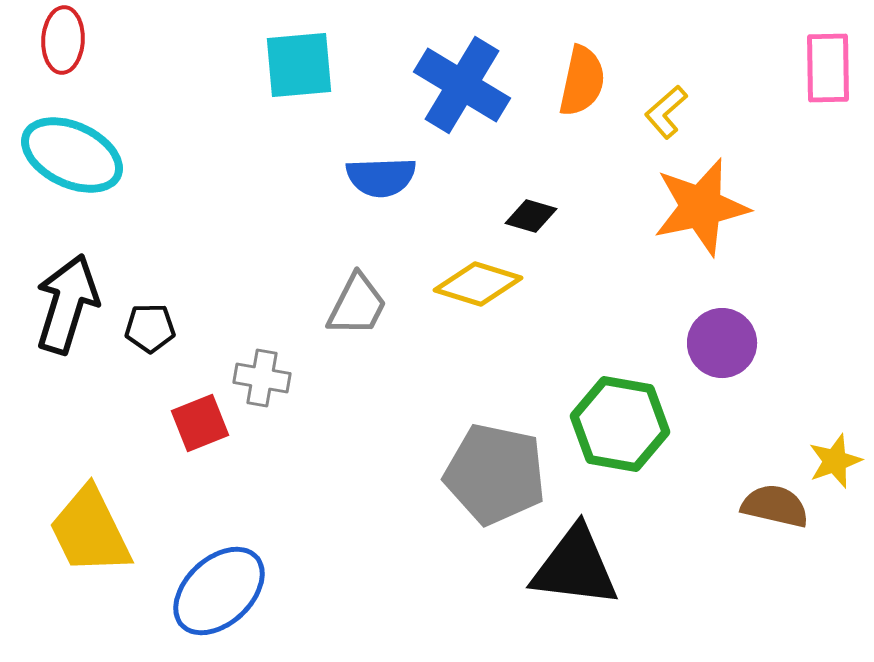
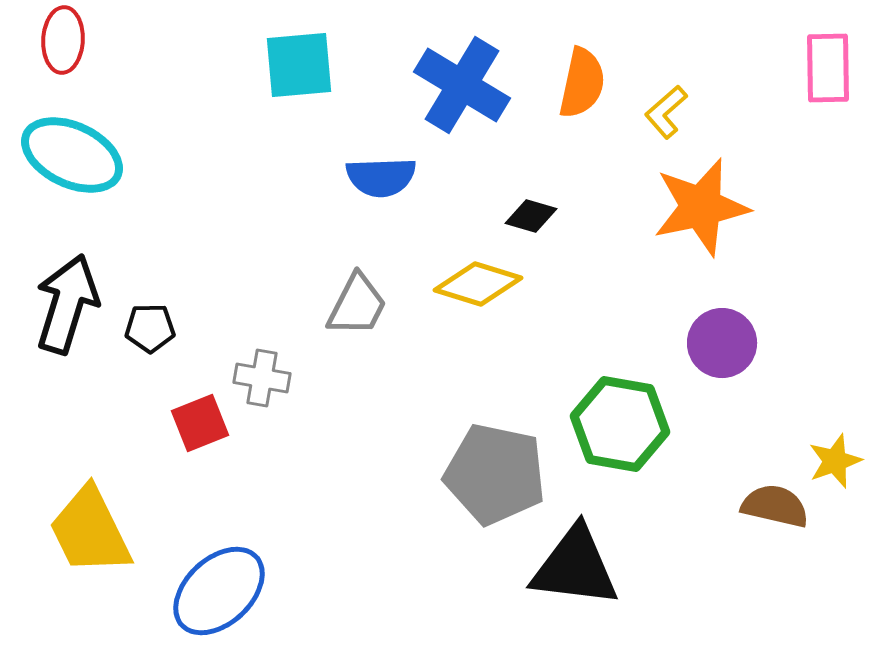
orange semicircle: moved 2 px down
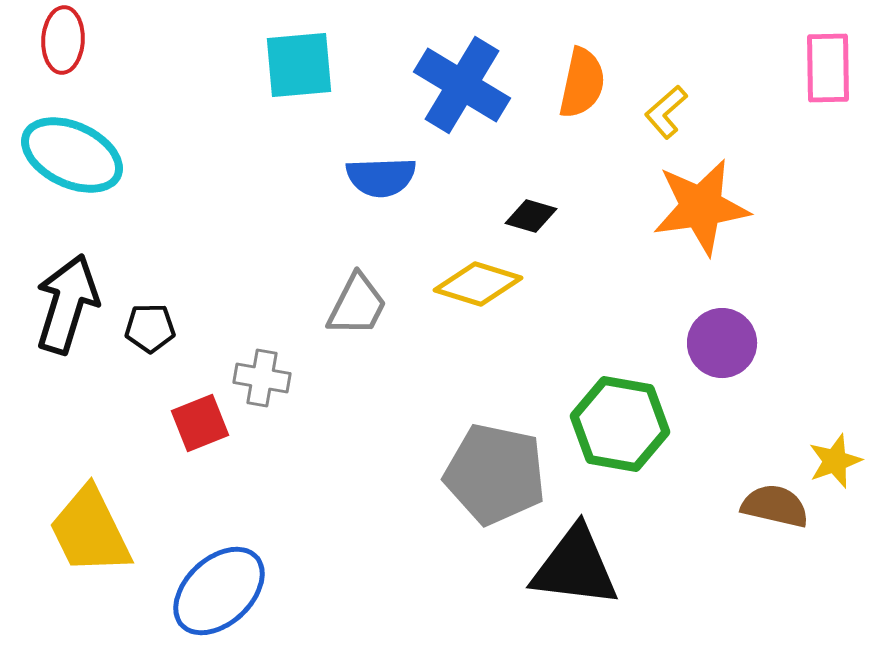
orange star: rotated 4 degrees clockwise
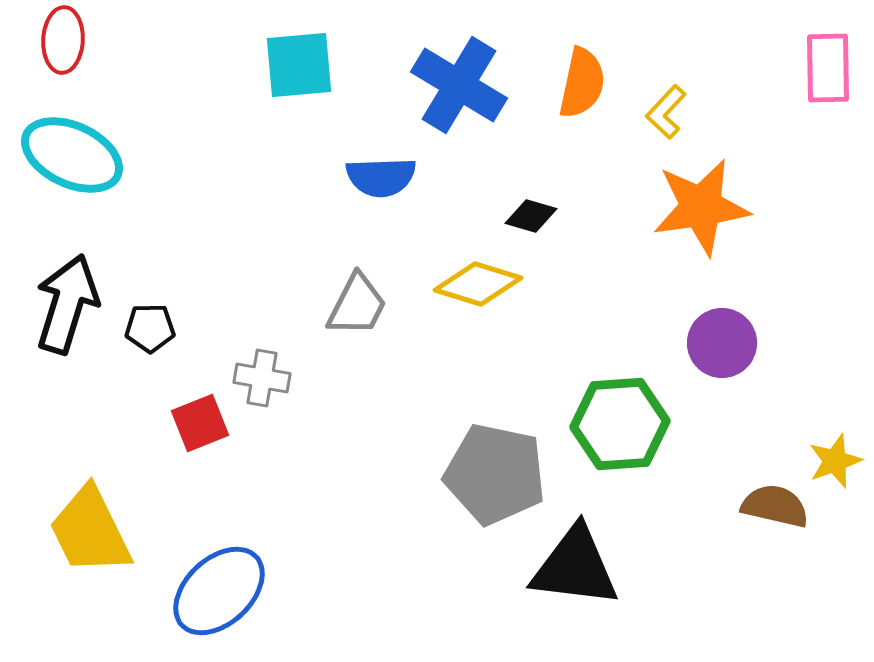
blue cross: moved 3 px left
yellow L-shape: rotated 6 degrees counterclockwise
green hexagon: rotated 14 degrees counterclockwise
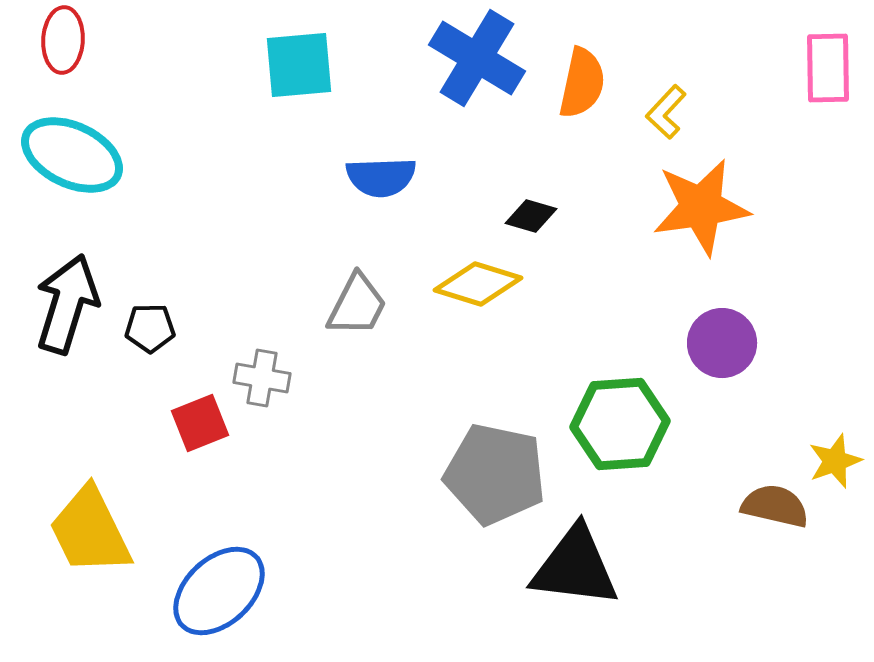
blue cross: moved 18 px right, 27 px up
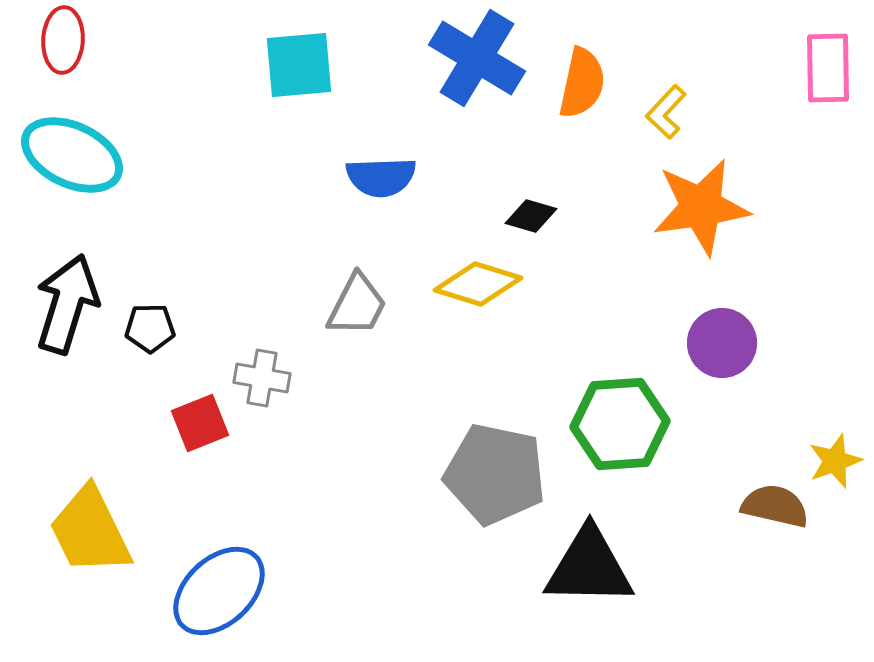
black triangle: moved 14 px right; rotated 6 degrees counterclockwise
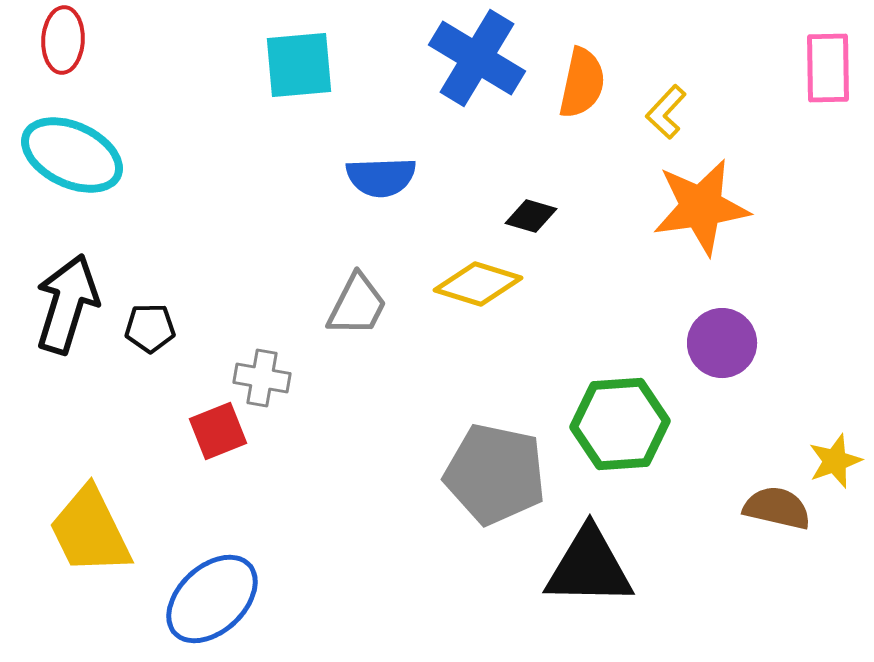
red square: moved 18 px right, 8 px down
brown semicircle: moved 2 px right, 2 px down
blue ellipse: moved 7 px left, 8 px down
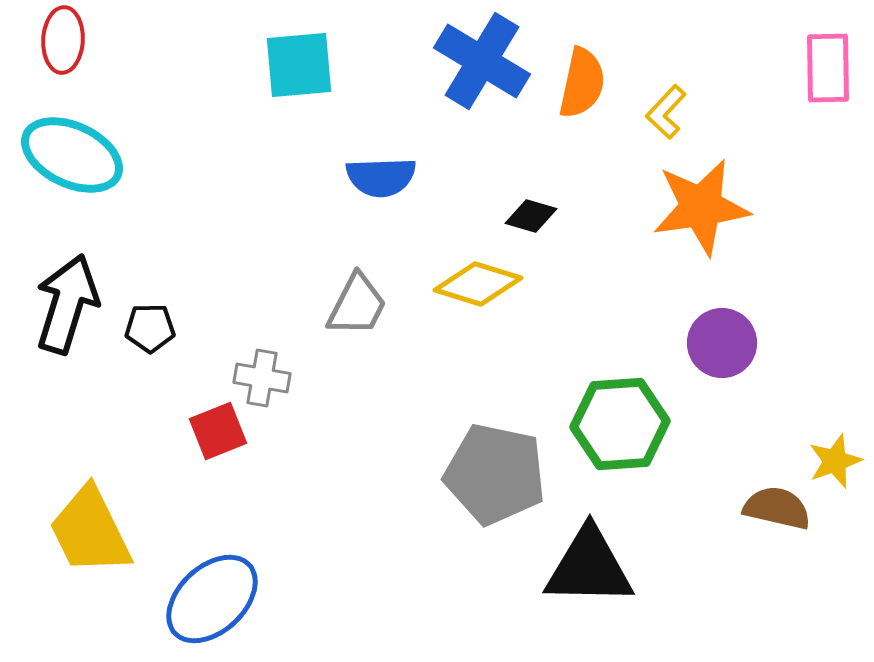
blue cross: moved 5 px right, 3 px down
